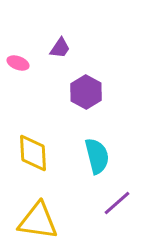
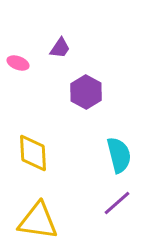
cyan semicircle: moved 22 px right, 1 px up
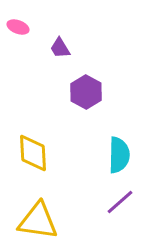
purple trapezoid: rotated 115 degrees clockwise
pink ellipse: moved 36 px up
cyan semicircle: rotated 15 degrees clockwise
purple line: moved 3 px right, 1 px up
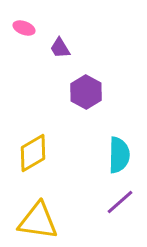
pink ellipse: moved 6 px right, 1 px down
yellow diamond: rotated 63 degrees clockwise
